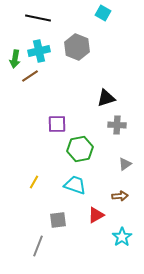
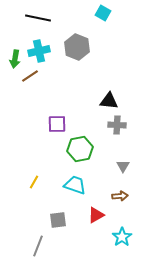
black triangle: moved 3 px right, 3 px down; rotated 24 degrees clockwise
gray triangle: moved 2 px left, 2 px down; rotated 24 degrees counterclockwise
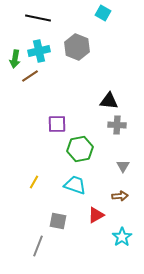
gray square: moved 1 px down; rotated 18 degrees clockwise
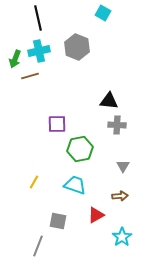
black line: rotated 65 degrees clockwise
green arrow: rotated 12 degrees clockwise
brown line: rotated 18 degrees clockwise
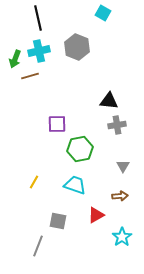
gray cross: rotated 12 degrees counterclockwise
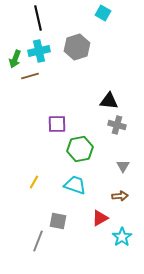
gray hexagon: rotated 20 degrees clockwise
gray cross: rotated 24 degrees clockwise
red triangle: moved 4 px right, 3 px down
gray line: moved 5 px up
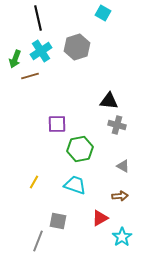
cyan cross: moved 2 px right; rotated 20 degrees counterclockwise
gray triangle: rotated 32 degrees counterclockwise
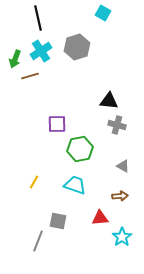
red triangle: rotated 24 degrees clockwise
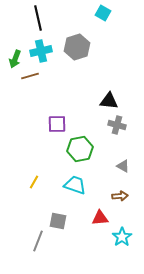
cyan cross: rotated 20 degrees clockwise
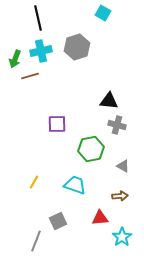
green hexagon: moved 11 px right
gray square: rotated 36 degrees counterclockwise
gray line: moved 2 px left
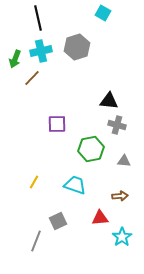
brown line: moved 2 px right, 2 px down; rotated 30 degrees counterclockwise
gray triangle: moved 1 px right, 5 px up; rotated 24 degrees counterclockwise
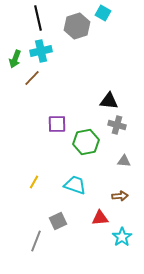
gray hexagon: moved 21 px up
green hexagon: moved 5 px left, 7 px up
